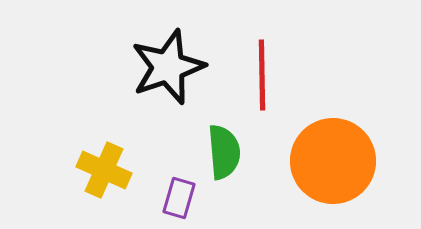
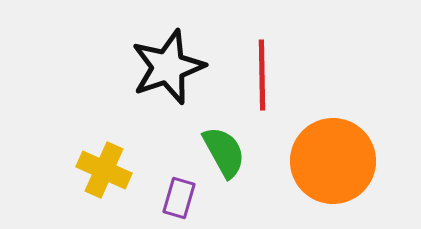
green semicircle: rotated 24 degrees counterclockwise
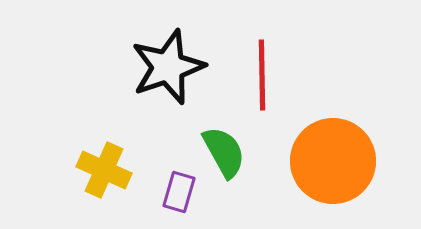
purple rectangle: moved 6 px up
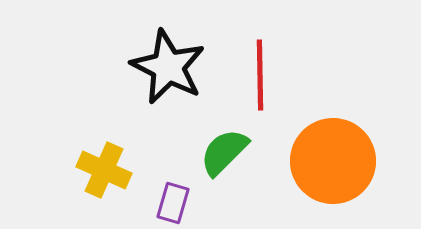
black star: rotated 26 degrees counterclockwise
red line: moved 2 px left
green semicircle: rotated 106 degrees counterclockwise
purple rectangle: moved 6 px left, 11 px down
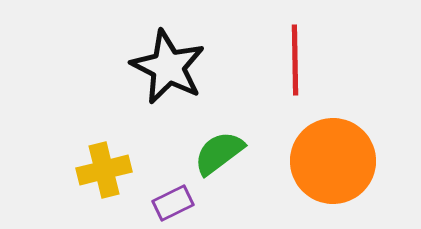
red line: moved 35 px right, 15 px up
green semicircle: moved 5 px left, 1 px down; rotated 8 degrees clockwise
yellow cross: rotated 38 degrees counterclockwise
purple rectangle: rotated 48 degrees clockwise
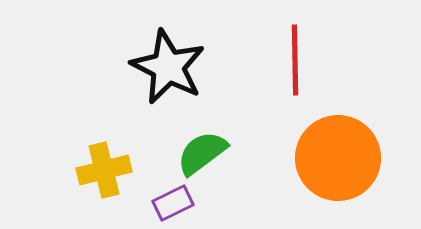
green semicircle: moved 17 px left
orange circle: moved 5 px right, 3 px up
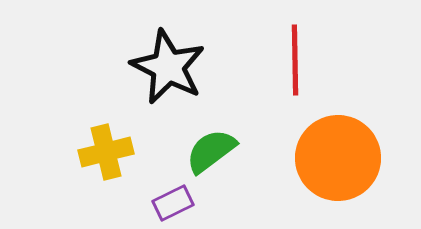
green semicircle: moved 9 px right, 2 px up
yellow cross: moved 2 px right, 18 px up
